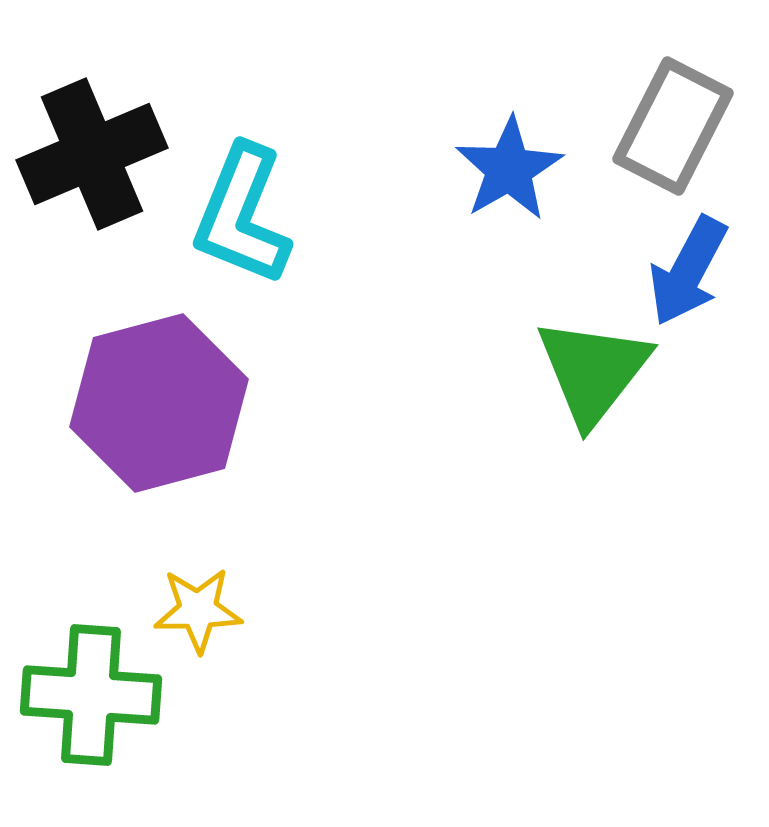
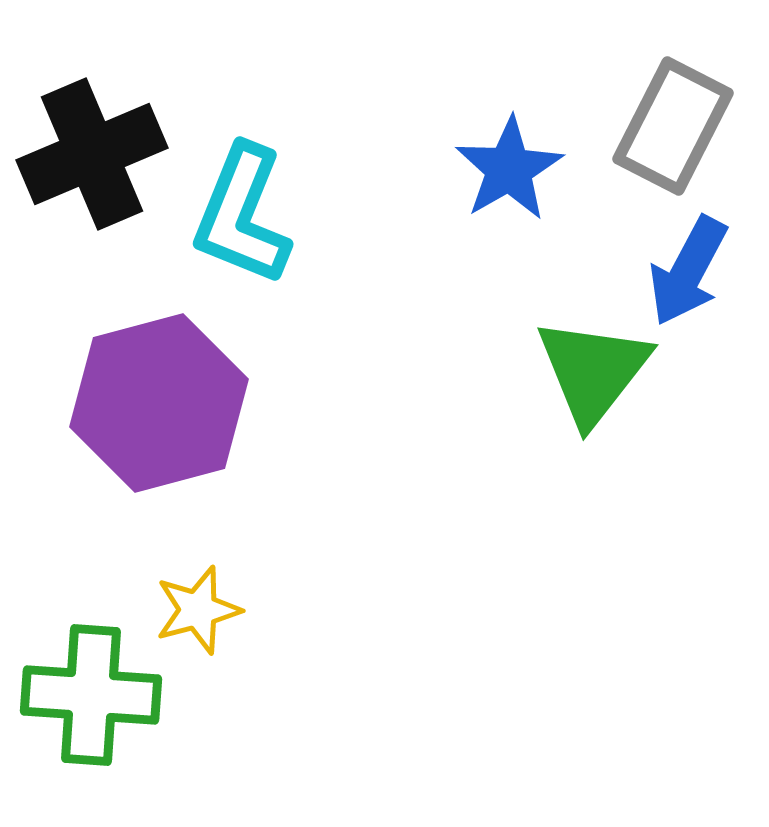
yellow star: rotated 14 degrees counterclockwise
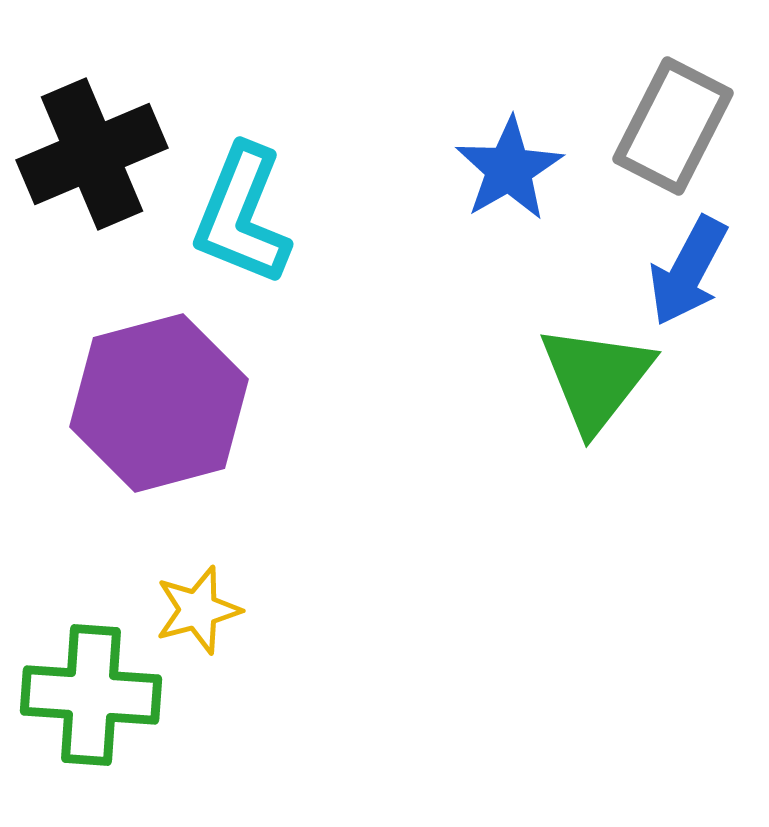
green triangle: moved 3 px right, 7 px down
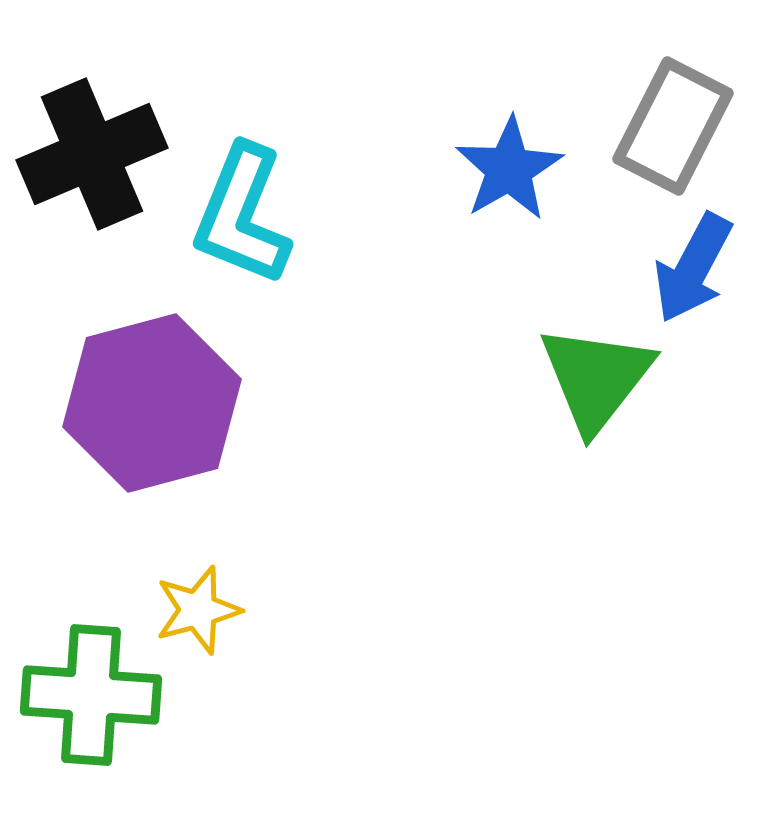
blue arrow: moved 5 px right, 3 px up
purple hexagon: moved 7 px left
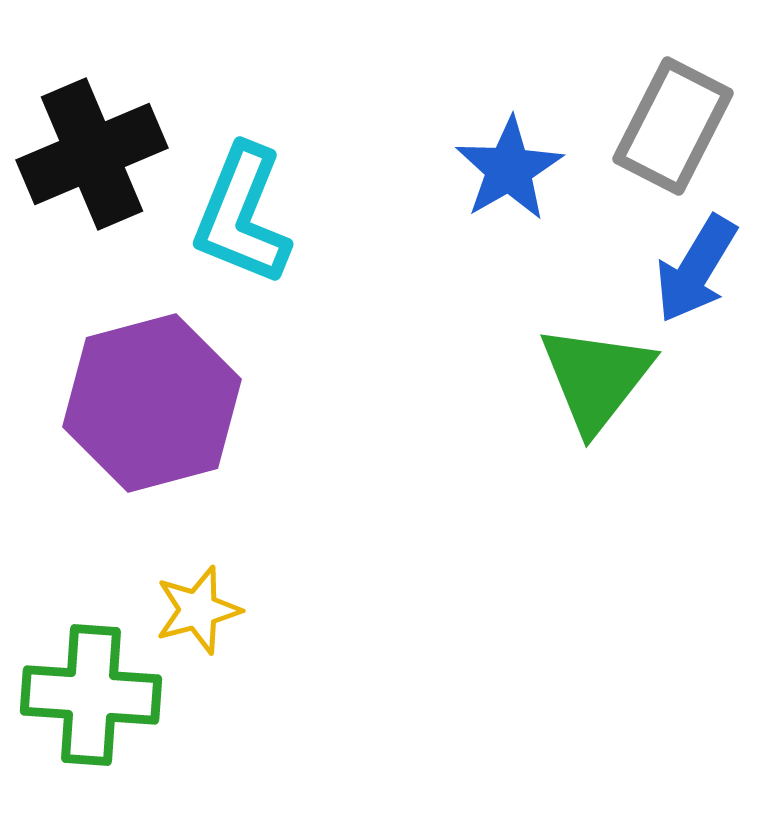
blue arrow: moved 3 px right, 1 px down; rotated 3 degrees clockwise
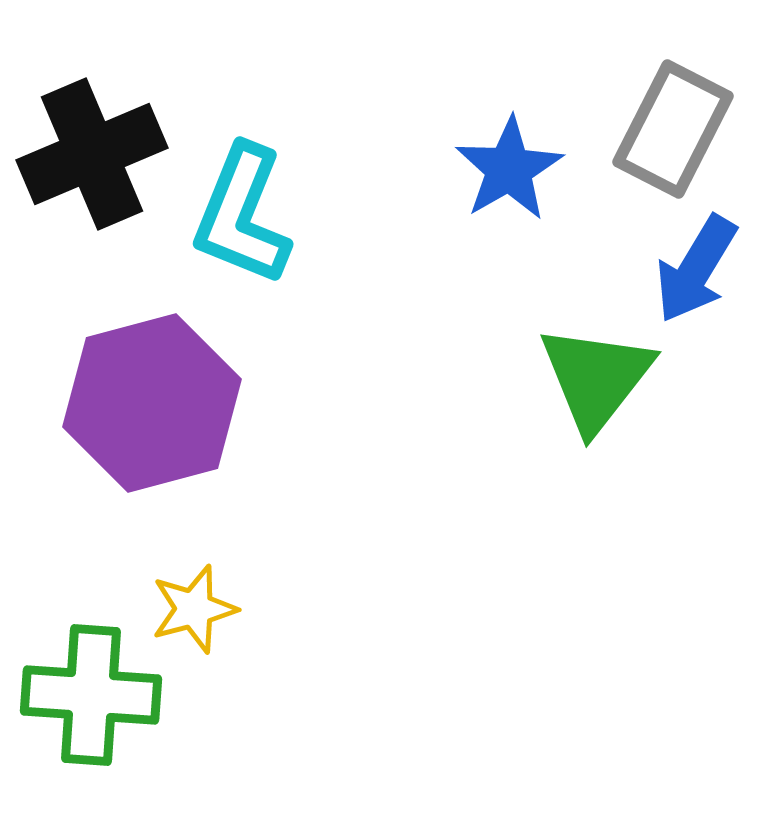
gray rectangle: moved 3 px down
yellow star: moved 4 px left, 1 px up
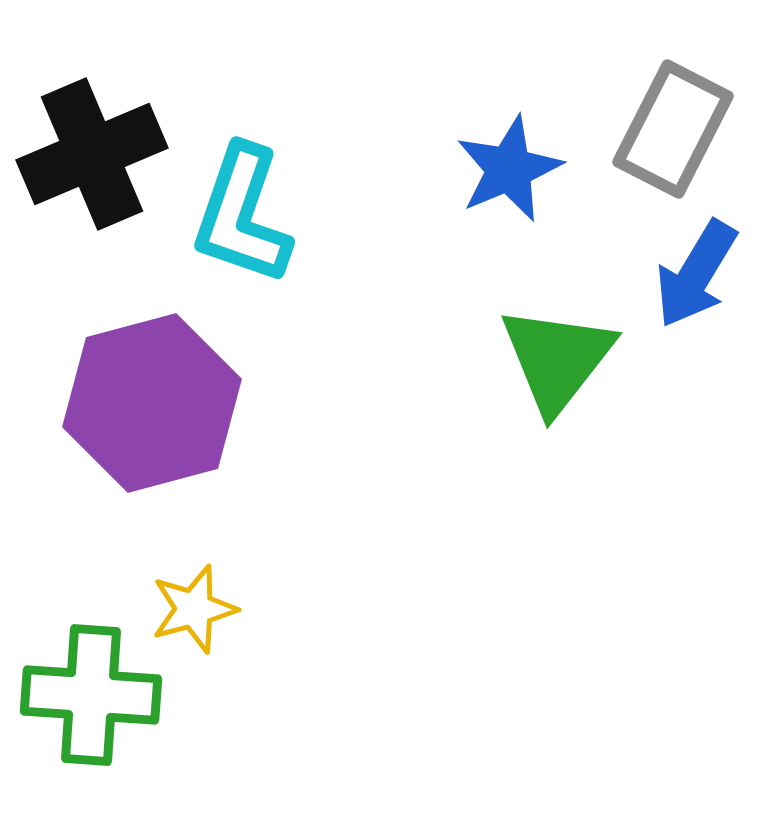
blue star: rotated 7 degrees clockwise
cyan L-shape: rotated 3 degrees counterclockwise
blue arrow: moved 5 px down
green triangle: moved 39 px left, 19 px up
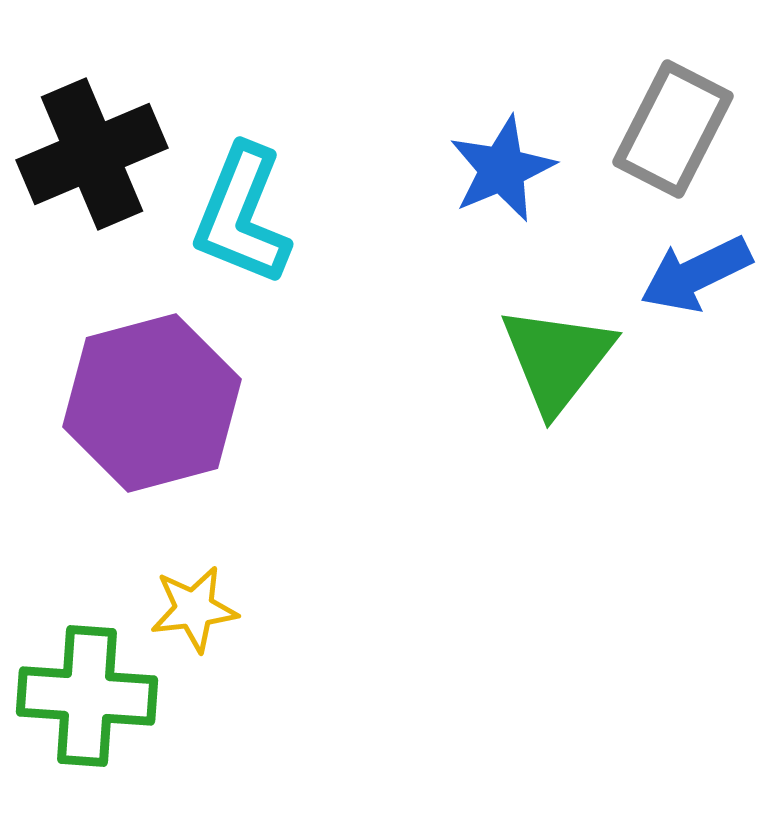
blue star: moved 7 px left
cyan L-shape: rotated 3 degrees clockwise
blue arrow: rotated 33 degrees clockwise
yellow star: rotated 8 degrees clockwise
green cross: moved 4 px left, 1 px down
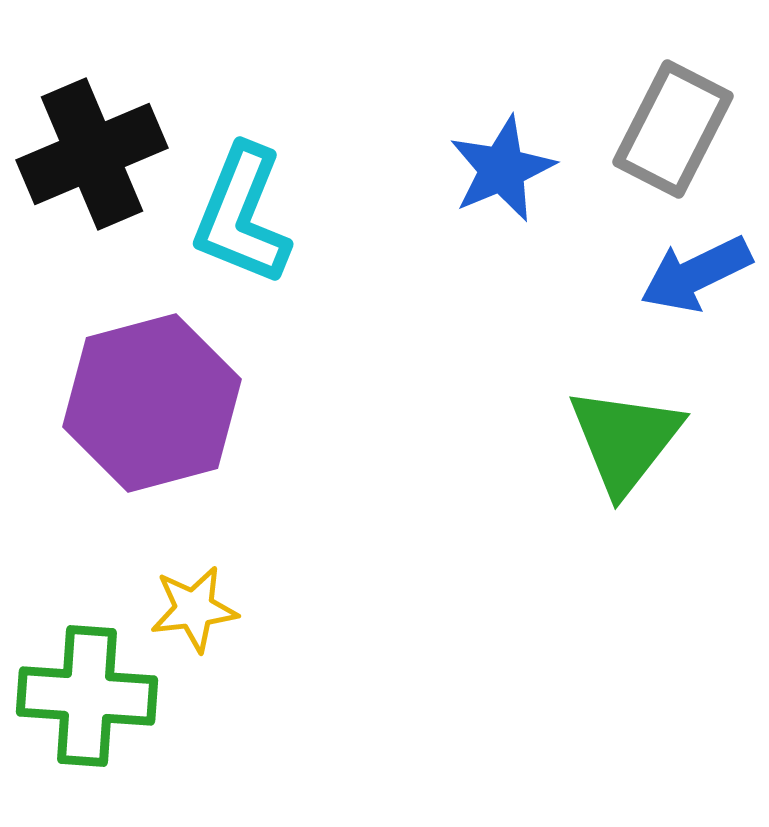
green triangle: moved 68 px right, 81 px down
